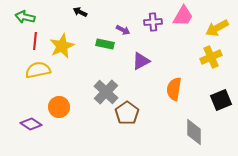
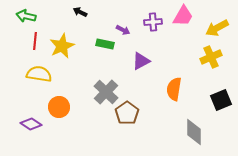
green arrow: moved 1 px right, 1 px up
yellow semicircle: moved 1 px right, 4 px down; rotated 20 degrees clockwise
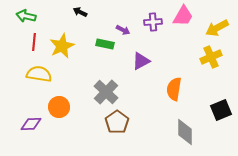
red line: moved 1 px left, 1 px down
black square: moved 10 px down
brown pentagon: moved 10 px left, 9 px down
purple diamond: rotated 35 degrees counterclockwise
gray diamond: moved 9 px left
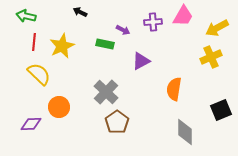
yellow semicircle: rotated 35 degrees clockwise
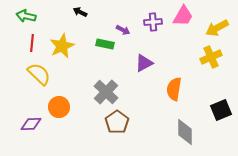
red line: moved 2 px left, 1 px down
purple triangle: moved 3 px right, 2 px down
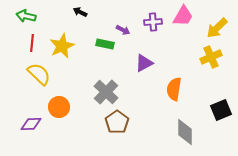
yellow arrow: rotated 15 degrees counterclockwise
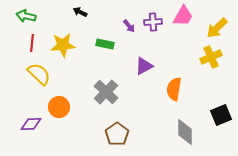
purple arrow: moved 6 px right, 4 px up; rotated 24 degrees clockwise
yellow star: moved 1 px right, 1 px up; rotated 20 degrees clockwise
purple triangle: moved 3 px down
black square: moved 5 px down
brown pentagon: moved 12 px down
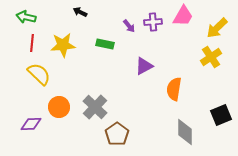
green arrow: moved 1 px down
yellow cross: rotated 10 degrees counterclockwise
gray cross: moved 11 px left, 15 px down
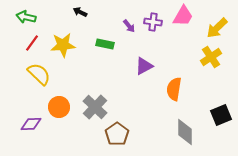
purple cross: rotated 12 degrees clockwise
red line: rotated 30 degrees clockwise
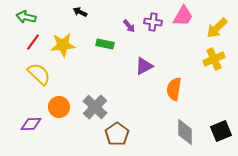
red line: moved 1 px right, 1 px up
yellow cross: moved 3 px right, 2 px down; rotated 10 degrees clockwise
black square: moved 16 px down
